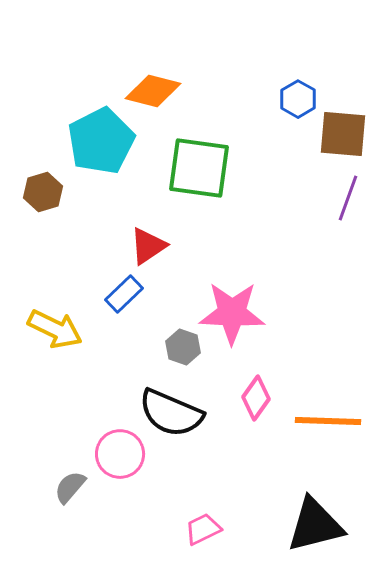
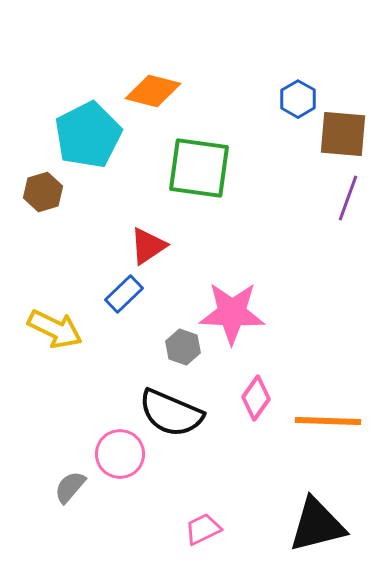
cyan pentagon: moved 13 px left, 6 px up
black triangle: moved 2 px right
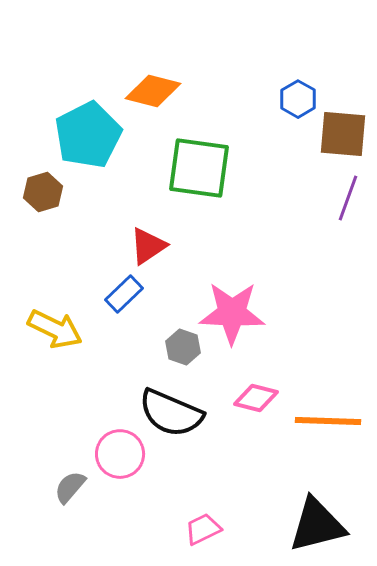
pink diamond: rotated 69 degrees clockwise
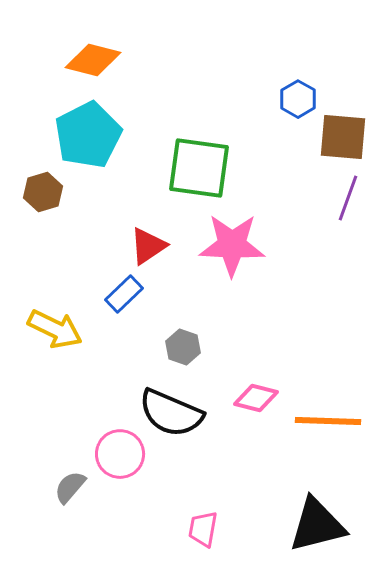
orange diamond: moved 60 px left, 31 px up
brown square: moved 3 px down
pink star: moved 68 px up
pink trapezoid: rotated 54 degrees counterclockwise
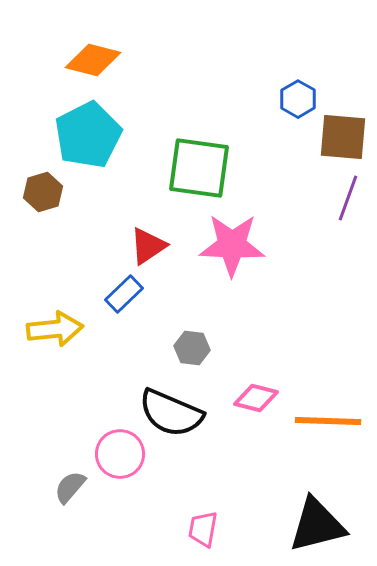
yellow arrow: rotated 32 degrees counterclockwise
gray hexagon: moved 9 px right, 1 px down; rotated 12 degrees counterclockwise
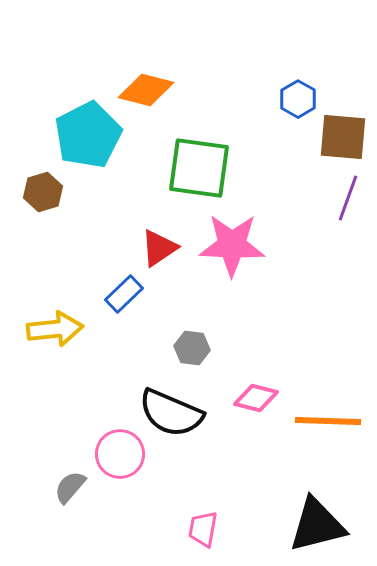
orange diamond: moved 53 px right, 30 px down
red triangle: moved 11 px right, 2 px down
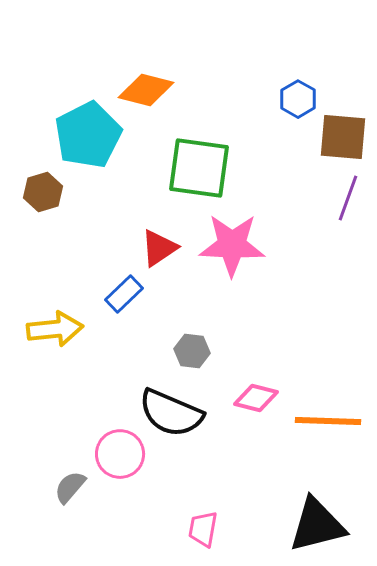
gray hexagon: moved 3 px down
